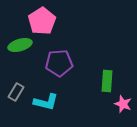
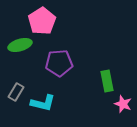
green rectangle: rotated 15 degrees counterclockwise
cyan L-shape: moved 3 px left, 1 px down
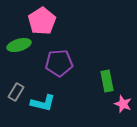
green ellipse: moved 1 px left
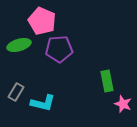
pink pentagon: rotated 16 degrees counterclockwise
purple pentagon: moved 14 px up
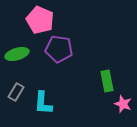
pink pentagon: moved 2 px left, 1 px up
green ellipse: moved 2 px left, 9 px down
purple pentagon: rotated 12 degrees clockwise
cyan L-shape: rotated 80 degrees clockwise
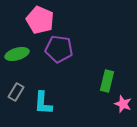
green rectangle: rotated 25 degrees clockwise
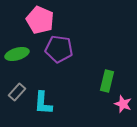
gray rectangle: moved 1 px right; rotated 12 degrees clockwise
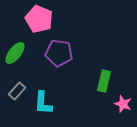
pink pentagon: moved 1 px left, 1 px up
purple pentagon: moved 4 px down
green ellipse: moved 2 px left, 1 px up; rotated 35 degrees counterclockwise
green rectangle: moved 3 px left
gray rectangle: moved 1 px up
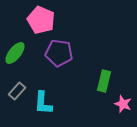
pink pentagon: moved 2 px right, 1 px down
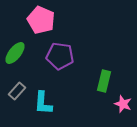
purple pentagon: moved 1 px right, 3 px down
